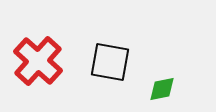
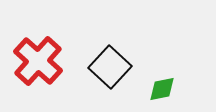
black square: moved 5 px down; rotated 33 degrees clockwise
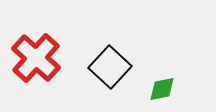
red cross: moved 2 px left, 3 px up
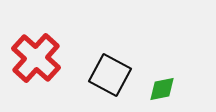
black square: moved 8 px down; rotated 15 degrees counterclockwise
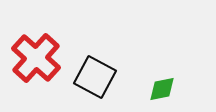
black square: moved 15 px left, 2 px down
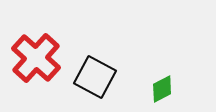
green diamond: rotated 16 degrees counterclockwise
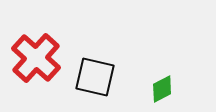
black square: rotated 15 degrees counterclockwise
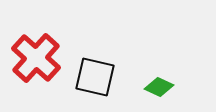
green diamond: moved 3 px left, 2 px up; rotated 52 degrees clockwise
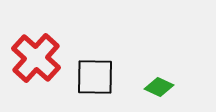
black square: rotated 12 degrees counterclockwise
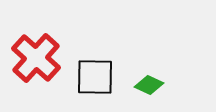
green diamond: moved 10 px left, 2 px up
